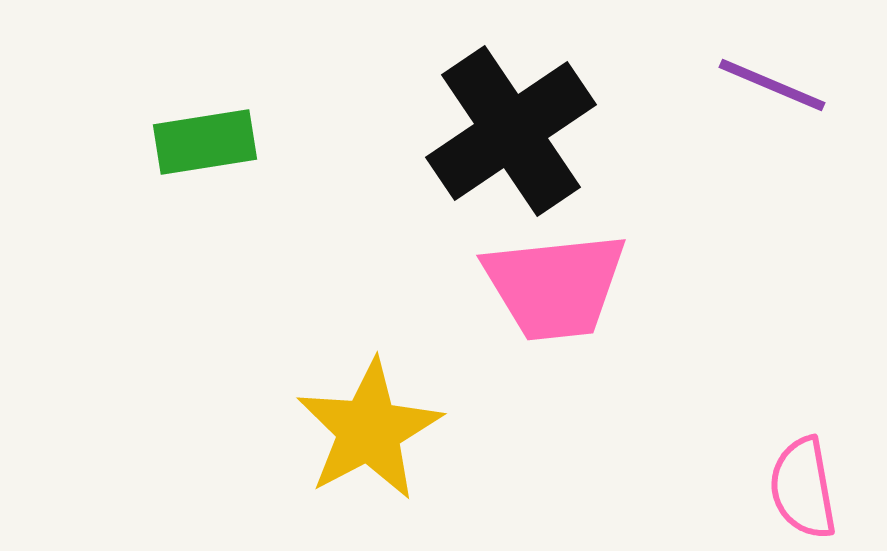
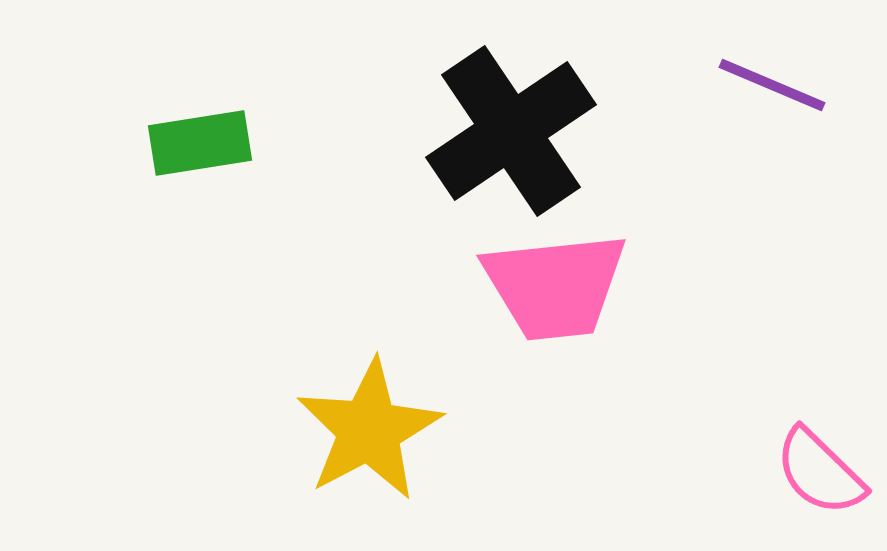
green rectangle: moved 5 px left, 1 px down
pink semicircle: moved 17 px right, 16 px up; rotated 36 degrees counterclockwise
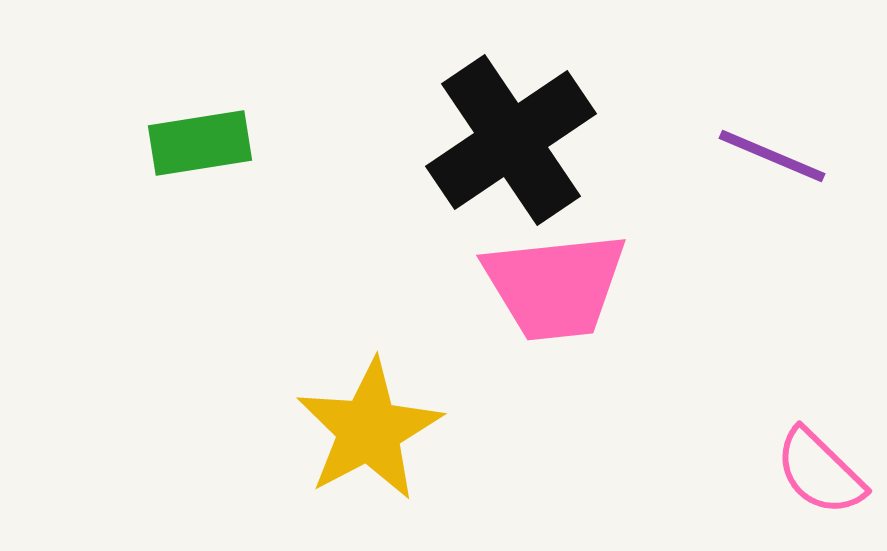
purple line: moved 71 px down
black cross: moved 9 px down
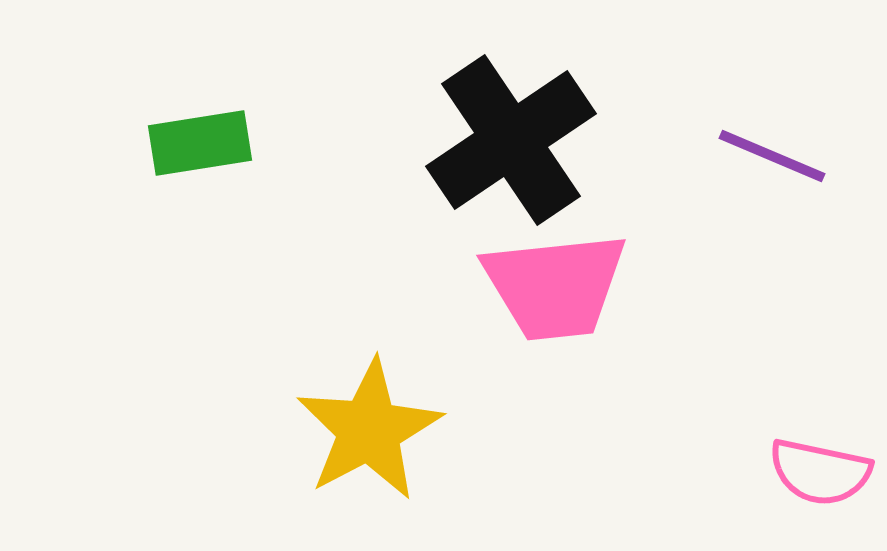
pink semicircle: rotated 32 degrees counterclockwise
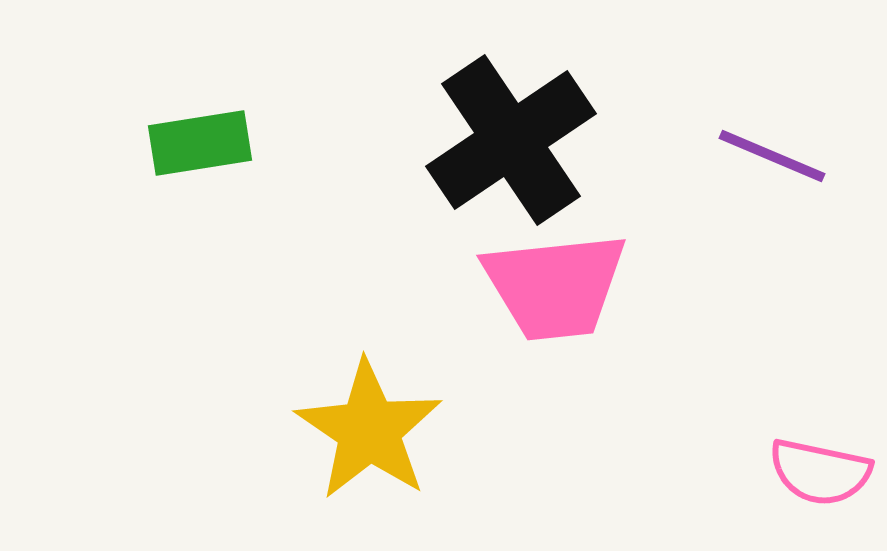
yellow star: rotated 10 degrees counterclockwise
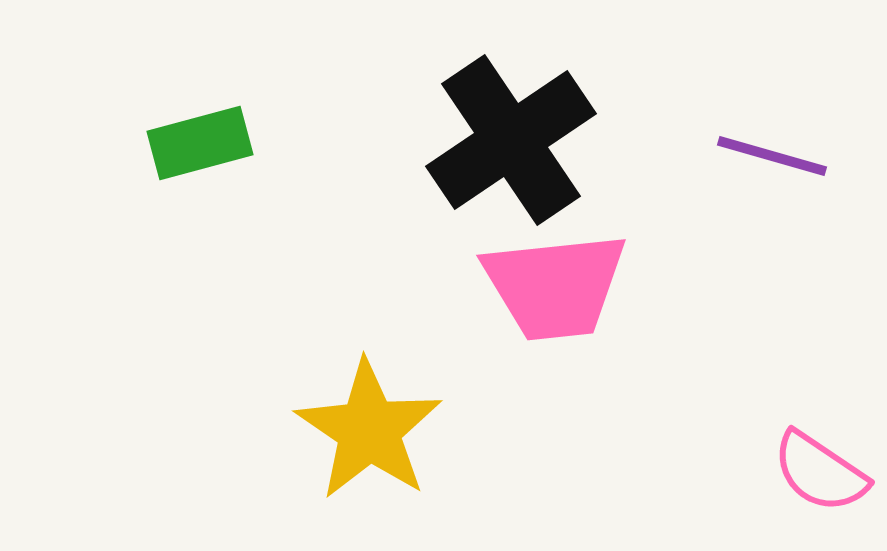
green rectangle: rotated 6 degrees counterclockwise
purple line: rotated 7 degrees counterclockwise
pink semicircle: rotated 22 degrees clockwise
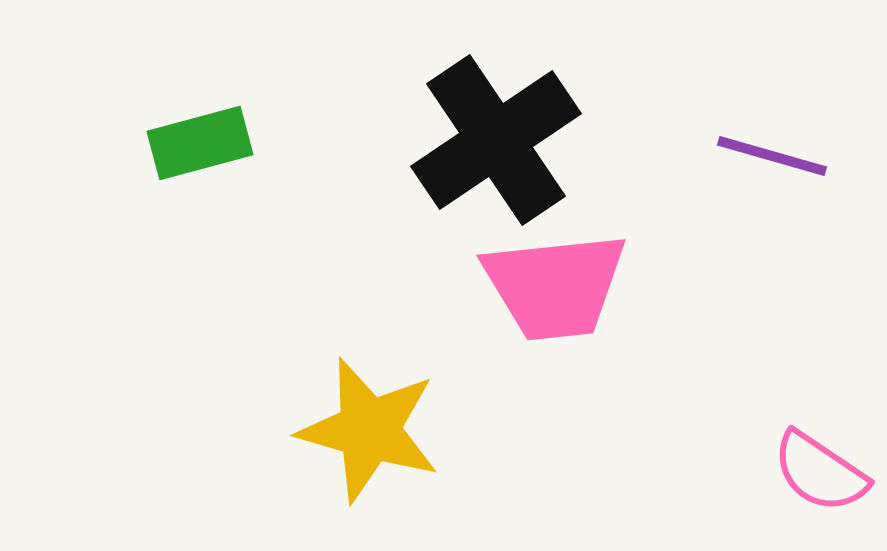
black cross: moved 15 px left
yellow star: rotated 18 degrees counterclockwise
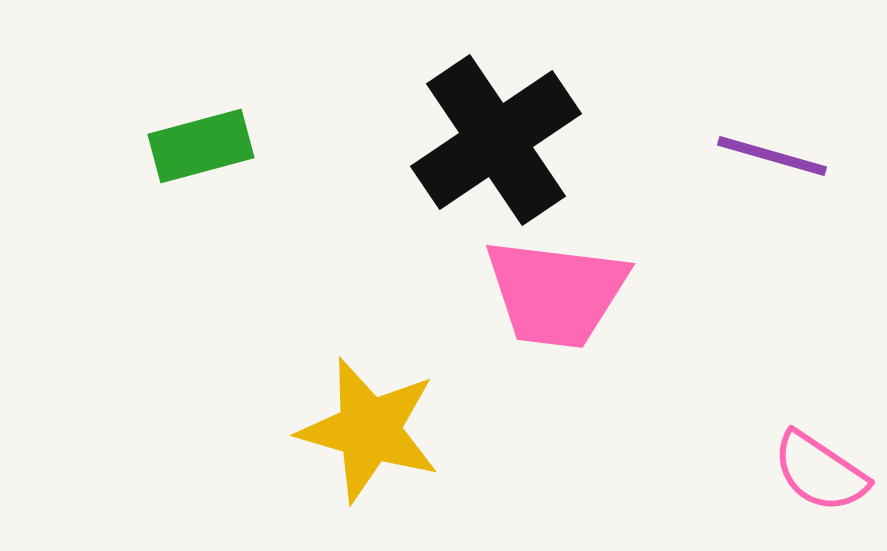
green rectangle: moved 1 px right, 3 px down
pink trapezoid: moved 1 px right, 7 px down; rotated 13 degrees clockwise
